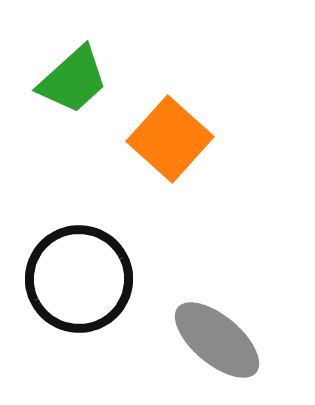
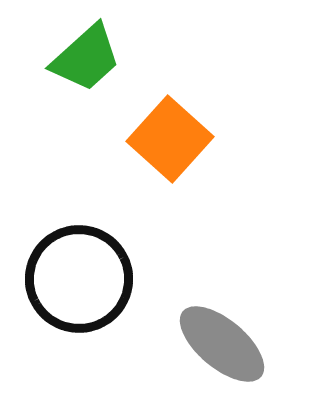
green trapezoid: moved 13 px right, 22 px up
gray ellipse: moved 5 px right, 4 px down
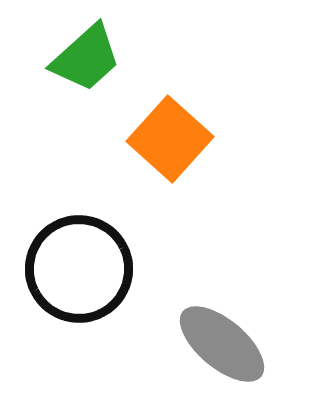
black circle: moved 10 px up
